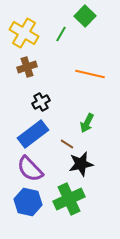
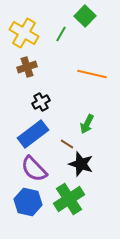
orange line: moved 2 px right
green arrow: moved 1 px down
black star: rotated 30 degrees clockwise
purple semicircle: moved 4 px right
green cross: rotated 8 degrees counterclockwise
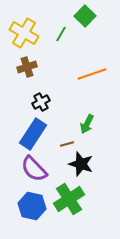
orange line: rotated 32 degrees counterclockwise
blue rectangle: rotated 20 degrees counterclockwise
brown line: rotated 48 degrees counterclockwise
blue hexagon: moved 4 px right, 4 px down
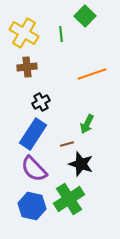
green line: rotated 35 degrees counterclockwise
brown cross: rotated 12 degrees clockwise
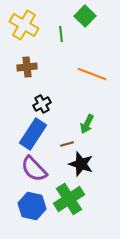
yellow cross: moved 8 px up
orange line: rotated 40 degrees clockwise
black cross: moved 1 px right, 2 px down
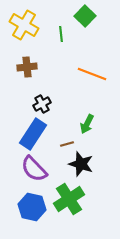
blue hexagon: moved 1 px down
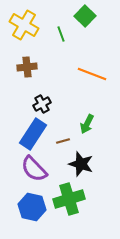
green line: rotated 14 degrees counterclockwise
brown line: moved 4 px left, 3 px up
green cross: rotated 16 degrees clockwise
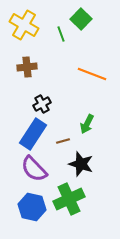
green square: moved 4 px left, 3 px down
green cross: rotated 8 degrees counterclockwise
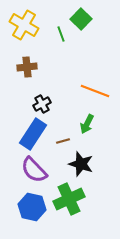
orange line: moved 3 px right, 17 px down
purple semicircle: moved 1 px down
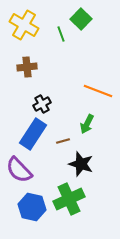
orange line: moved 3 px right
purple semicircle: moved 15 px left
